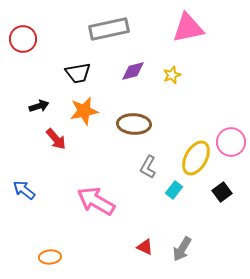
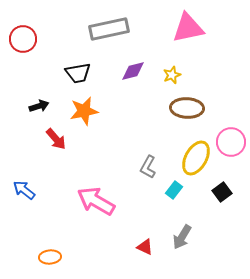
brown ellipse: moved 53 px right, 16 px up
gray arrow: moved 12 px up
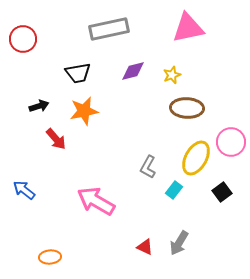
gray arrow: moved 3 px left, 6 px down
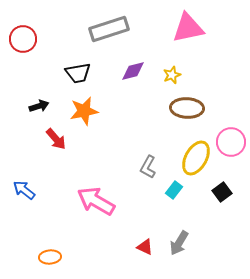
gray rectangle: rotated 6 degrees counterclockwise
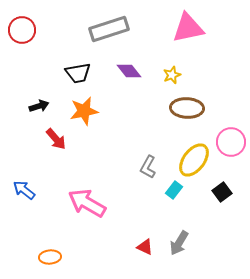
red circle: moved 1 px left, 9 px up
purple diamond: moved 4 px left; rotated 65 degrees clockwise
yellow ellipse: moved 2 px left, 2 px down; rotated 8 degrees clockwise
pink arrow: moved 9 px left, 2 px down
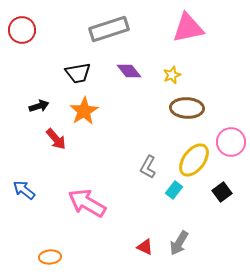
orange star: rotated 20 degrees counterclockwise
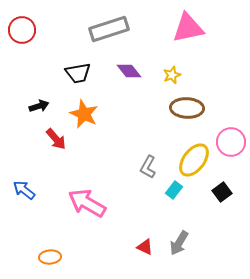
orange star: moved 3 px down; rotated 16 degrees counterclockwise
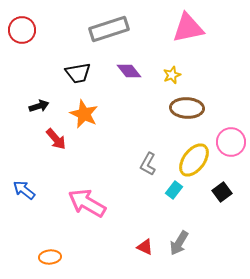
gray L-shape: moved 3 px up
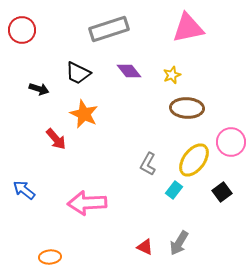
black trapezoid: rotated 36 degrees clockwise
black arrow: moved 17 px up; rotated 36 degrees clockwise
pink arrow: rotated 33 degrees counterclockwise
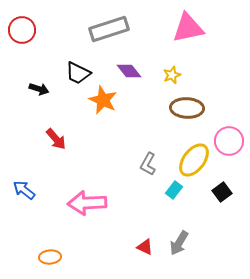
orange star: moved 19 px right, 14 px up
pink circle: moved 2 px left, 1 px up
